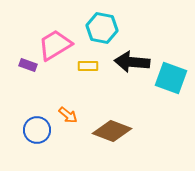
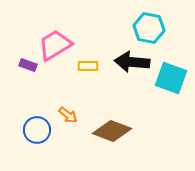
cyan hexagon: moved 47 px right
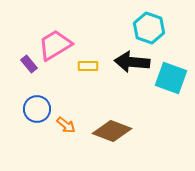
cyan hexagon: rotated 8 degrees clockwise
purple rectangle: moved 1 px right, 1 px up; rotated 30 degrees clockwise
orange arrow: moved 2 px left, 10 px down
blue circle: moved 21 px up
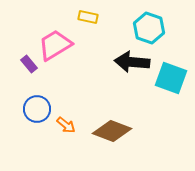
yellow rectangle: moved 49 px up; rotated 12 degrees clockwise
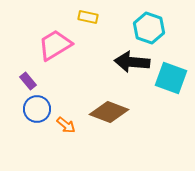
purple rectangle: moved 1 px left, 17 px down
brown diamond: moved 3 px left, 19 px up
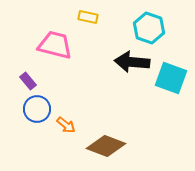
pink trapezoid: rotated 45 degrees clockwise
brown diamond: moved 3 px left, 34 px down
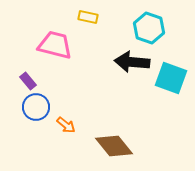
blue circle: moved 1 px left, 2 px up
brown diamond: moved 8 px right; rotated 30 degrees clockwise
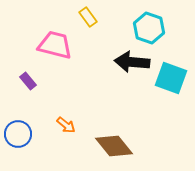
yellow rectangle: rotated 42 degrees clockwise
blue circle: moved 18 px left, 27 px down
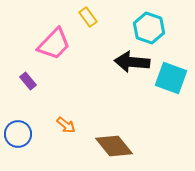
pink trapezoid: moved 1 px left, 1 px up; rotated 120 degrees clockwise
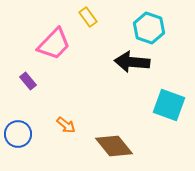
cyan square: moved 2 px left, 27 px down
